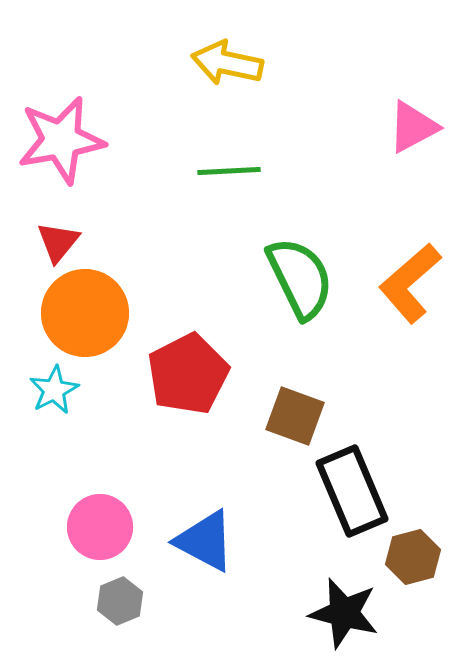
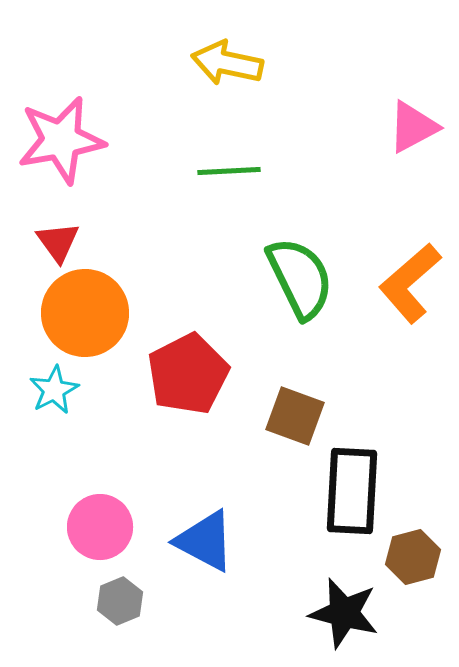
red triangle: rotated 15 degrees counterclockwise
black rectangle: rotated 26 degrees clockwise
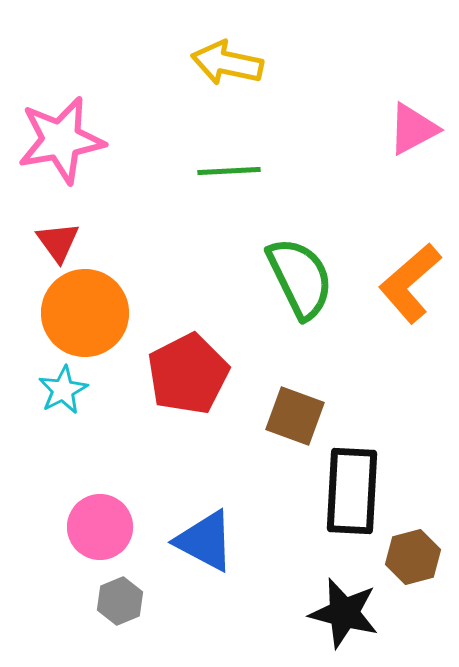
pink triangle: moved 2 px down
cyan star: moved 9 px right
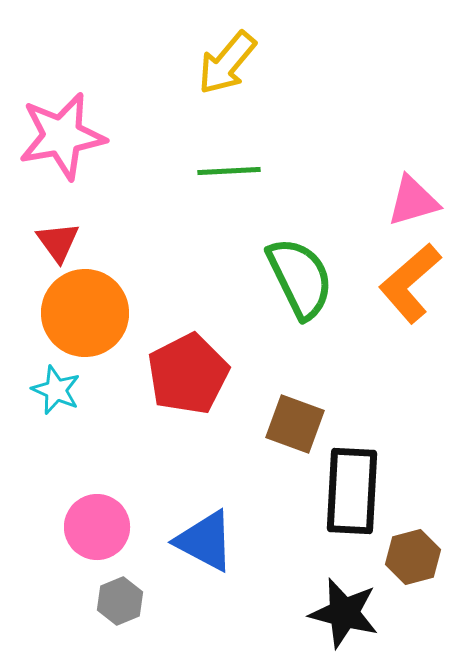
yellow arrow: rotated 62 degrees counterclockwise
pink triangle: moved 72 px down; rotated 12 degrees clockwise
pink star: moved 1 px right, 4 px up
cyan star: moved 7 px left; rotated 21 degrees counterclockwise
brown square: moved 8 px down
pink circle: moved 3 px left
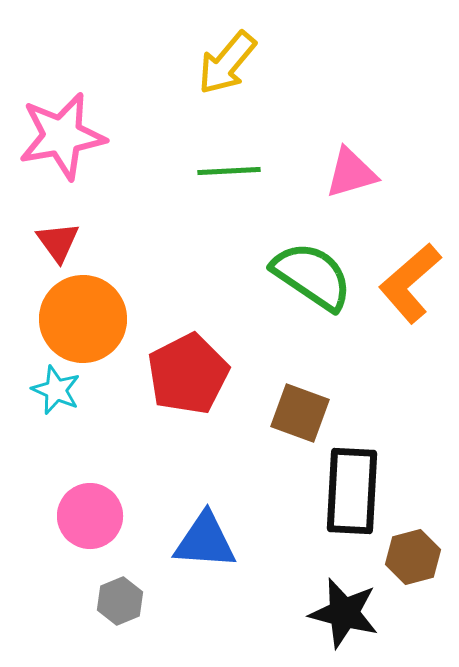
pink triangle: moved 62 px left, 28 px up
green semicircle: moved 12 px right, 2 px up; rotated 30 degrees counterclockwise
orange circle: moved 2 px left, 6 px down
brown square: moved 5 px right, 11 px up
pink circle: moved 7 px left, 11 px up
blue triangle: rotated 24 degrees counterclockwise
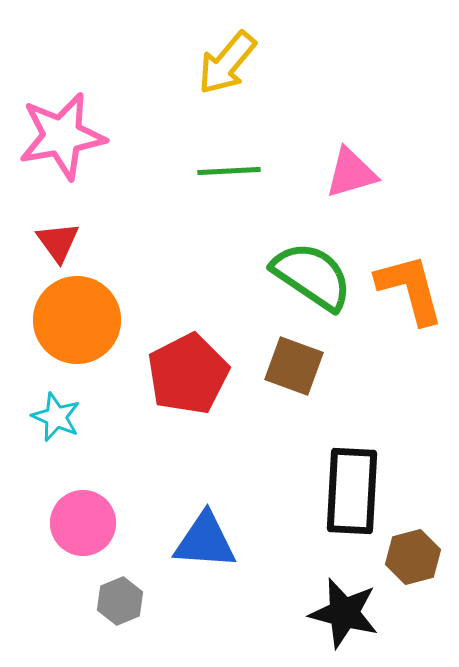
orange L-shape: moved 6 px down; rotated 116 degrees clockwise
orange circle: moved 6 px left, 1 px down
cyan star: moved 27 px down
brown square: moved 6 px left, 47 px up
pink circle: moved 7 px left, 7 px down
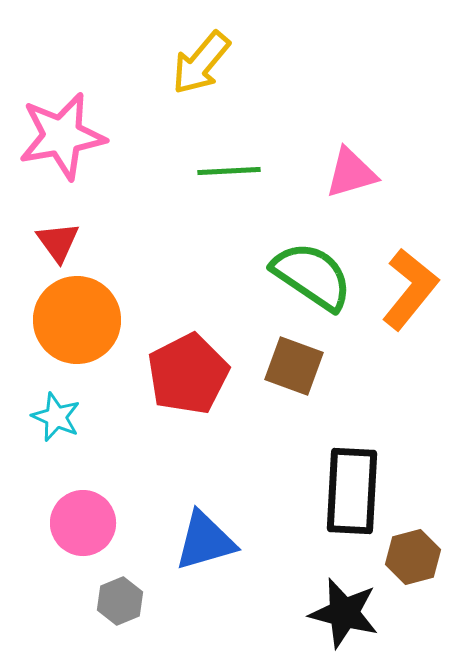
yellow arrow: moved 26 px left
orange L-shape: rotated 54 degrees clockwise
blue triangle: rotated 20 degrees counterclockwise
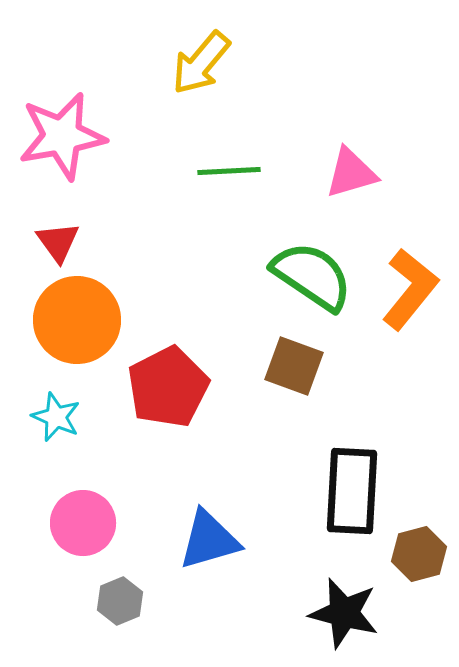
red pentagon: moved 20 px left, 13 px down
blue triangle: moved 4 px right, 1 px up
brown hexagon: moved 6 px right, 3 px up
